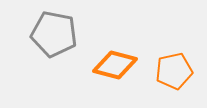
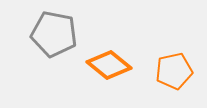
orange diamond: moved 6 px left; rotated 24 degrees clockwise
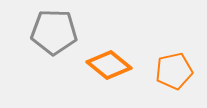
gray pentagon: moved 2 px up; rotated 9 degrees counterclockwise
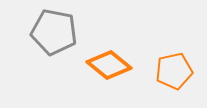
gray pentagon: rotated 9 degrees clockwise
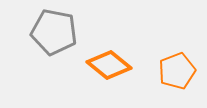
orange pentagon: moved 3 px right; rotated 9 degrees counterclockwise
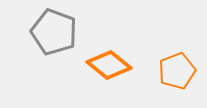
gray pentagon: rotated 9 degrees clockwise
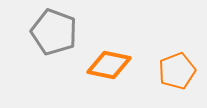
orange diamond: rotated 27 degrees counterclockwise
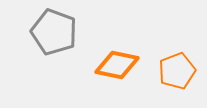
orange diamond: moved 8 px right
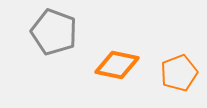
orange pentagon: moved 2 px right, 2 px down
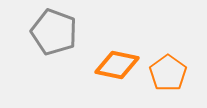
orange pentagon: moved 11 px left; rotated 15 degrees counterclockwise
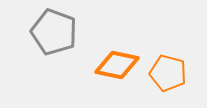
orange pentagon: rotated 21 degrees counterclockwise
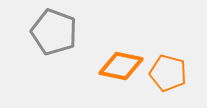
orange diamond: moved 4 px right, 1 px down
